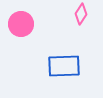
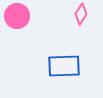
pink circle: moved 4 px left, 8 px up
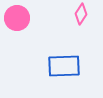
pink circle: moved 2 px down
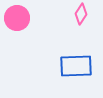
blue rectangle: moved 12 px right
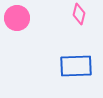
pink diamond: moved 2 px left; rotated 20 degrees counterclockwise
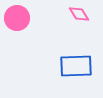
pink diamond: rotated 45 degrees counterclockwise
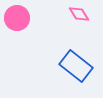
blue rectangle: rotated 40 degrees clockwise
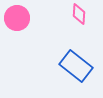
pink diamond: rotated 35 degrees clockwise
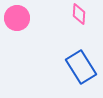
blue rectangle: moved 5 px right, 1 px down; rotated 20 degrees clockwise
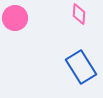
pink circle: moved 2 px left
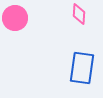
blue rectangle: moved 1 px right, 1 px down; rotated 40 degrees clockwise
